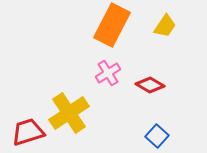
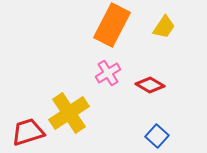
yellow trapezoid: moved 1 px left, 1 px down
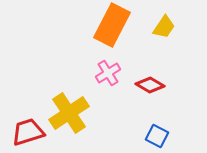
blue square: rotated 15 degrees counterclockwise
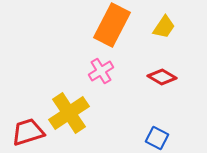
pink cross: moved 7 px left, 2 px up
red diamond: moved 12 px right, 8 px up
blue square: moved 2 px down
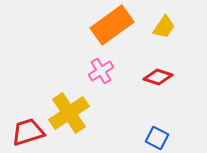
orange rectangle: rotated 27 degrees clockwise
red diamond: moved 4 px left; rotated 12 degrees counterclockwise
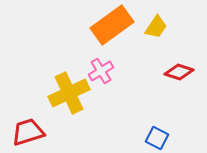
yellow trapezoid: moved 8 px left
red diamond: moved 21 px right, 5 px up
yellow cross: moved 20 px up; rotated 9 degrees clockwise
